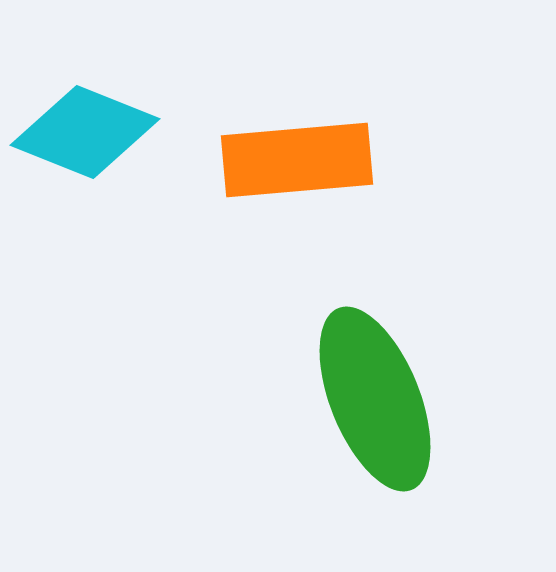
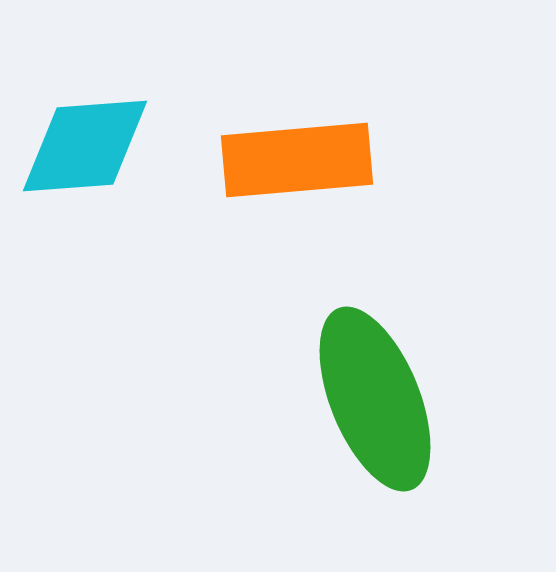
cyan diamond: moved 14 px down; rotated 26 degrees counterclockwise
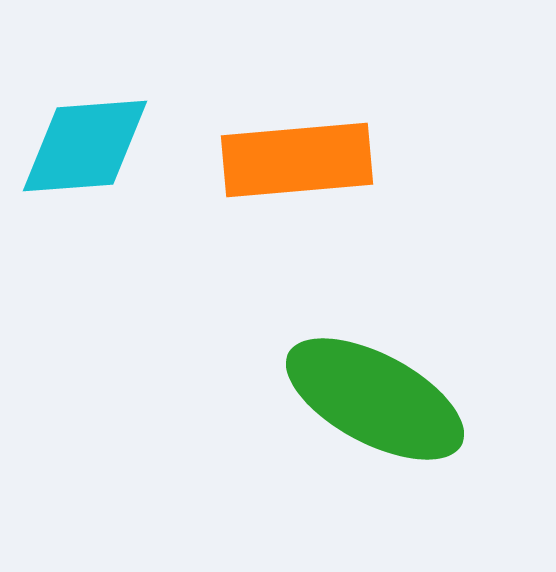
green ellipse: rotated 40 degrees counterclockwise
